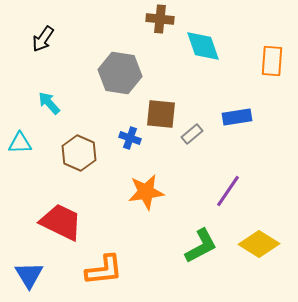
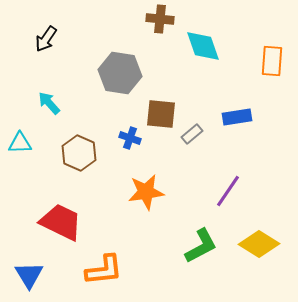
black arrow: moved 3 px right
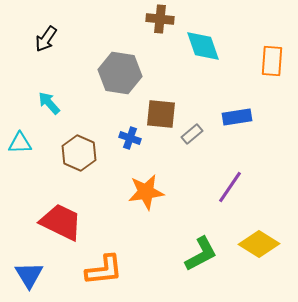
purple line: moved 2 px right, 4 px up
green L-shape: moved 8 px down
